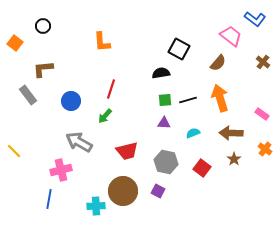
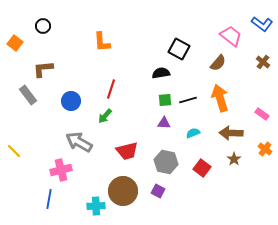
blue L-shape: moved 7 px right, 5 px down
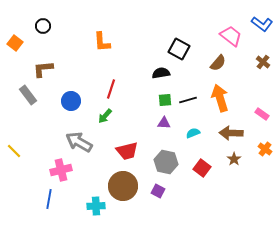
brown circle: moved 5 px up
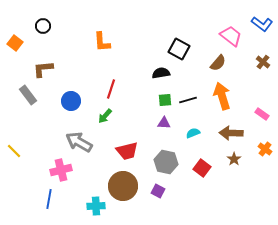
orange arrow: moved 2 px right, 2 px up
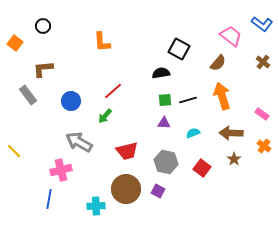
red line: moved 2 px right, 2 px down; rotated 30 degrees clockwise
orange cross: moved 1 px left, 3 px up
brown circle: moved 3 px right, 3 px down
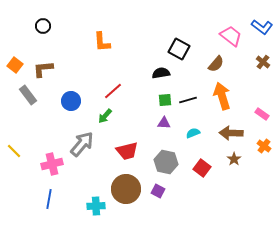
blue L-shape: moved 3 px down
orange square: moved 22 px down
brown semicircle: moved 2 px left, 1 px down
gray arrow: moved 3 px right, 2 px down; rotated 100 degrees clockwise
pink cross: moved 9 px left, 6 px up
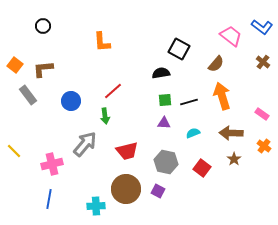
black line: moved 1 px right, 2 px down
green arrow: rotated 49 degrees counterclockwise
gray arrow: moved 3 px right
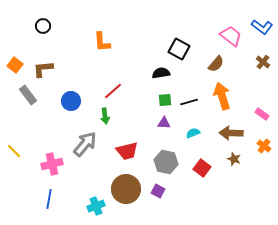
brown star: rotated 16 degrees counterclockwise
cyan cross: rotated 18 degrees counterclockwise
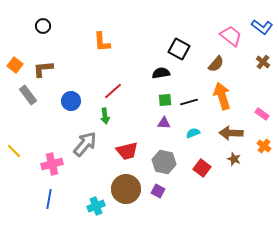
gray hexagon: moved 2 px left
